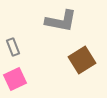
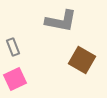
brown square: rotated 28 degrees counterclockwise
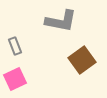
gray rectangle: moved 2 px right, 1 px up
brown square: rotated 24 degrees clockwise
